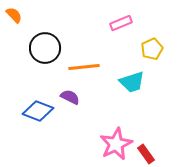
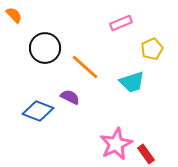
orange line: moved 1 px right; rotated 48 degrees clockwise
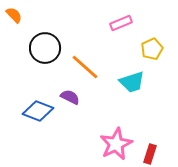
red rectangle: moved 4 px right; rotated 54 degrees clockwise
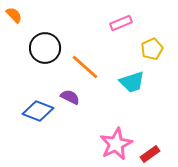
red rectangle: rotated 36 degrees clockwise
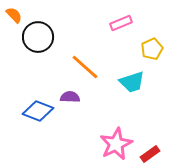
black circle: moved 7 px left, 11 px up
purple semicircle: rotated 24 degrees counterclockwise
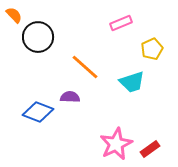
blue diamond: moved 1 px down
red rectangle: moved 5 px up
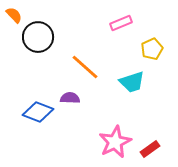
purple semicircle: moved 1 px down
pink star: moved 1 px left, 2 px up
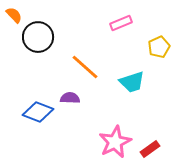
yellow pentagon: moved 7 px right, 2 px up
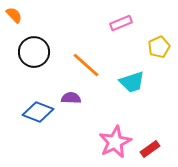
black circle: moved 4 px left, 15 px down
orange line: moved 1 px right, 2 px up
purple semicircle: moved 1 px right
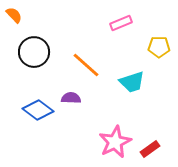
yellow pentagon: rotated 25 degrees clockwise
blue diamond: moved 2 px up; rotated 16 degrees clockwise
